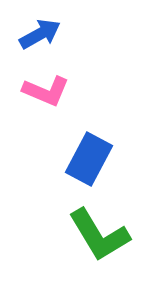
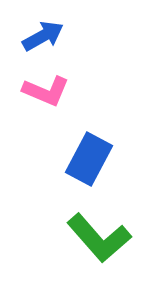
blue arrow: moved 3 px right, 2 px down
green L-shape: moved 3 px down; rotated 10 degrees counterclockwise
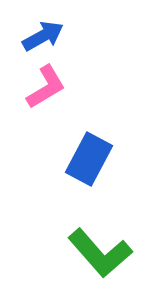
pink L-shape: moved 4 px up; rotated 54 degrees counterclockwise
green L-shape: moved 1 px right, 15 px down
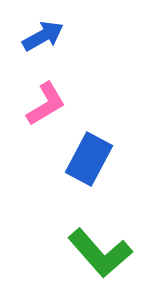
pink L-shape: moved 17 px down
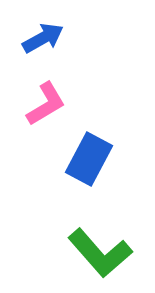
blue arrow: moved 2 px down
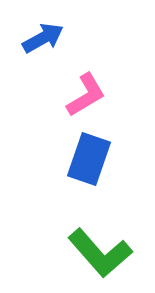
pink L-shape: moved 40 px right, 9 px up
blue rectangle: rotated 9 degrees counterclockwise
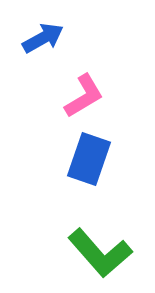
pink L-shape: moved 2 px left, 1 px down
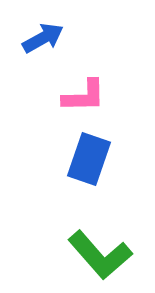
pink L-shape: rotated 30 degrees clockwise
green L-shape: moved 2 px down
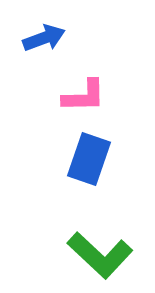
blue arrow: moved 1 px right; rotated 9 degrees clockwise
green L-shape: rotated 6 degrees counterclockwise
